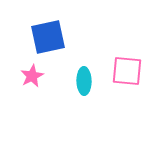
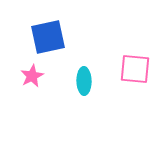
pink square: moved 8 px right, 2 px up
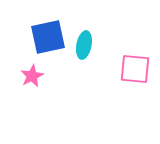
cyan ellipse: moved 36 px up; rotated 12 degrees clockwise
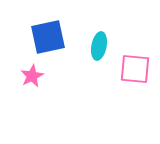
cyan ellipse: moved 15 px right, 1 px down
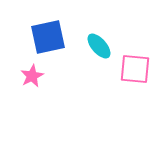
cyan ellipse: rotated 52 degrees counterclockwise
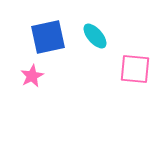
cyan ellipse: moved 4 px left, 10 px up
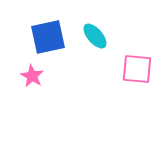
pink square: moved 2 px right
pink star: rotated 15 degrees counterclockwise
